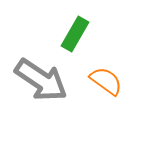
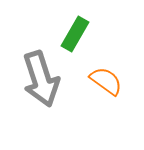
gray arrow: moved 1 px up; rotated 38 degrees clockwise
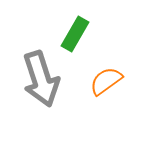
orange semicircle: rotated 72 degrees counterclockwise
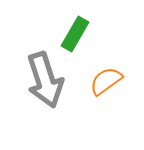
gray arrow: moved 4 px right, 1 px down
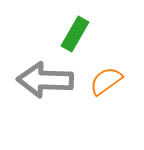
gray arrow: rotated 110 degrees clockwise
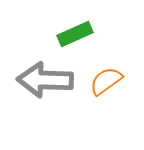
green rectangle: rotated 36 degrees clockwise
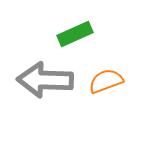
orange semicircle: rotated 16 degrees clockwise
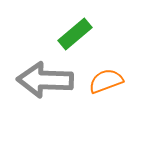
green rectangle: rotated 16 degrees counterclockwise
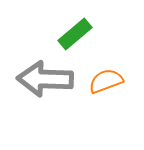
gray arrow: moved 1 px up
